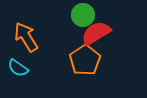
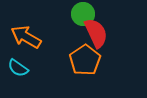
green circle: moved 1 px up
red semicircle: rotated 96 degrees clockwise
orange arrow: rotated 28 degrees counterclockwise
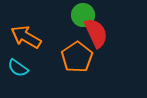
green circle: moved 1 px down
orange pentagon: moved 8 px left, 3 px up
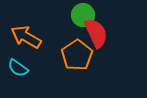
orange pentagon: moved 2 px up
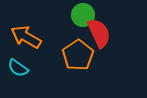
red semicircle: moved 3 px right
orange pentagon: moved 1 px right
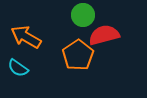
red semicircle: moved 5 px right, 2 px down; rotated 80 degrees counterclockwise
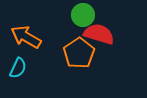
red semicircle: moved 5 px left, 1 px up; rotated 32 degrees clockwise
orange pentagon: moved 1 px right, 2 px up
cyan semicircle: rotated 100 degrees counterclockwise
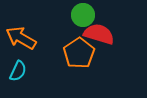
orange arrow: moved 5 px left, 1 px down
cyan semicircle: moved 3 px down
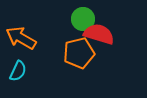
green circle: moved 4 px down
orange pentagon: rotated 20 degrees clockwise
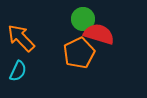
orange arrow: rotated 16 degrees clockwise
orange pentagon: rotated 12 degrees counterclockwise
